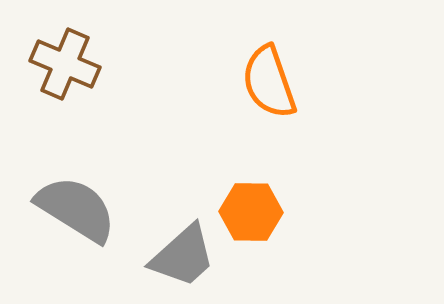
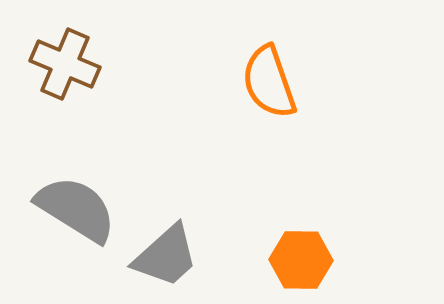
orange hexagon: moved 50 px right, 48 px down
gray trapezoid: moved 17 px left
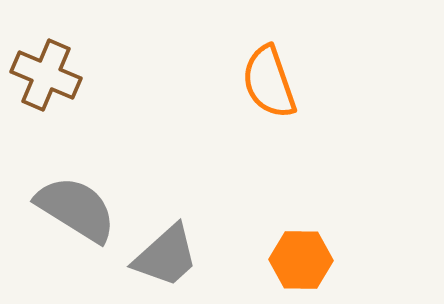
brown cross: moved 19 px left, 11 px down
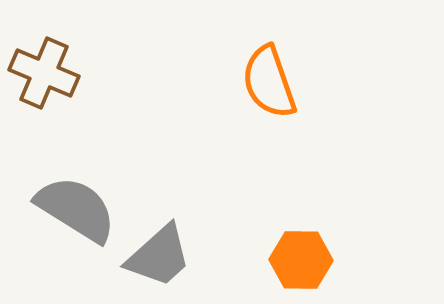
brown cross: moved 2 px left, 2 px up
gray trapezoid: moved 7 px left
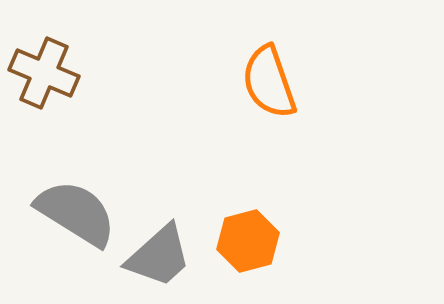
gray semicircle: moved 4 px down
orange hexagon: moved 53 px left, 19 px up; rotated 16 degrees counterclockwise
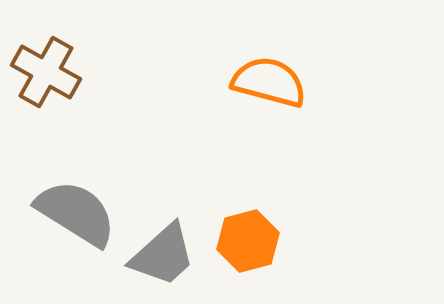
brown cross: moved 2 px right, 1 px up; rotated 6 degrees clockwise
orange semicircle: rotated 124 degrees clockwise
gray trapezoid: moved 4 px right, 1 px up
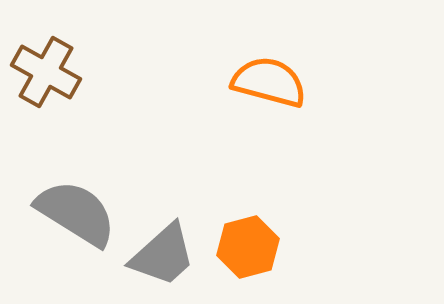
orange hexagon: moved 6 px down
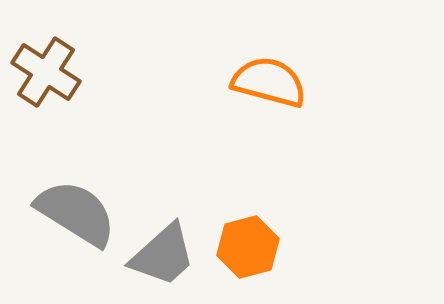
brown cross: rotated 4 degrees clockwise
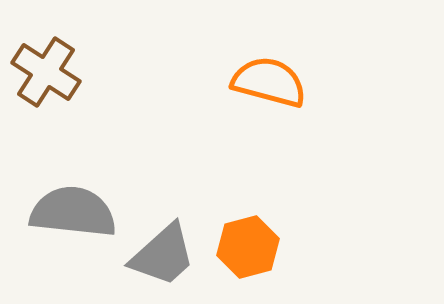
gray semicircle: moved 3 px left, 1 px up; rotated 26 degrees counterclockwise
